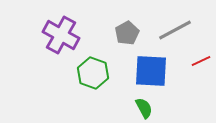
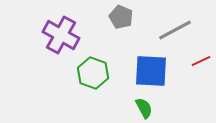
gray pentagon: moved 6 px left, 16 px up; rotated 20 degrees counterclockwise
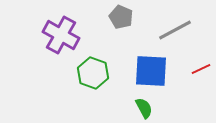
red line: moved 8 px down
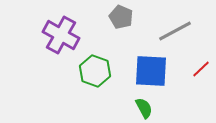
gray line: moved 1 px down
red line: rotated 18 degrees counterclockwise
green hexagon: moved 2 px right, 2 px up
